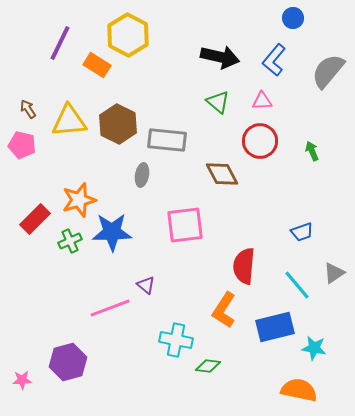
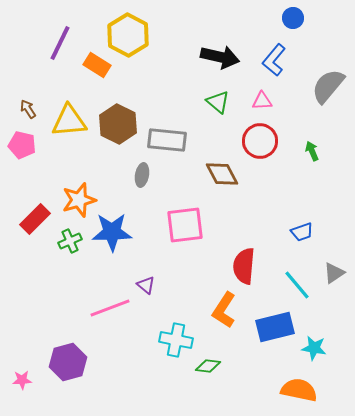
gray semicircle: moved 15 px down
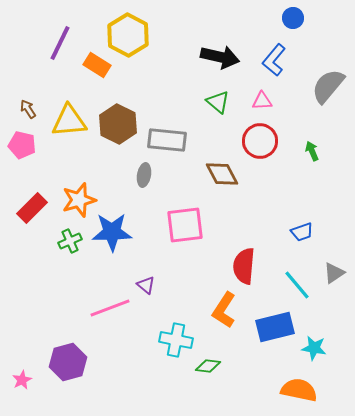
gray ellipse: moved 2 px right
red rectangle: moved 3 px left, 11 px up
pink star: rotated 24 degrees counterclockwise
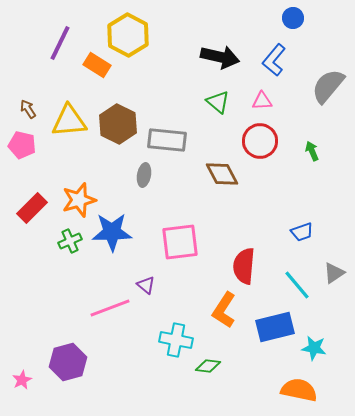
pink square: moved 5 px left, 17 px down
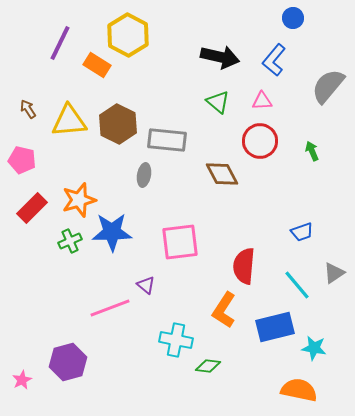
pink pentagon: moved 15 px down
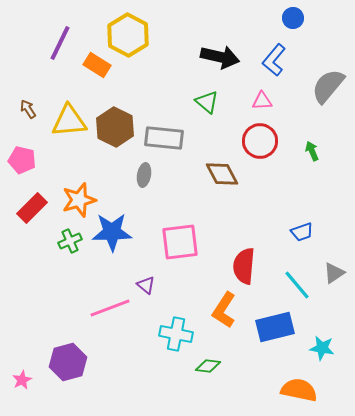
green triangle: moved 11 px left
brown hexagon: moved 3 px left, 3 px down
gray rectangle: moved 3 px left, 2 px up
cyan cross: moved 6 px up
cyan star: moved 8 px right
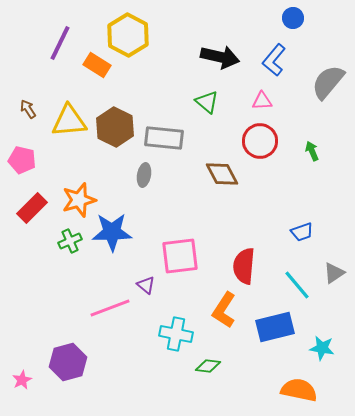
gray semicircle: moved 4 px up
pink square: moved 14 px down
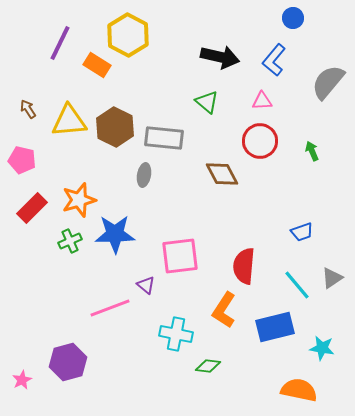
blue star: moved 3 px right, 2 px down
gray triangle: moved 2 px left, 5 px down
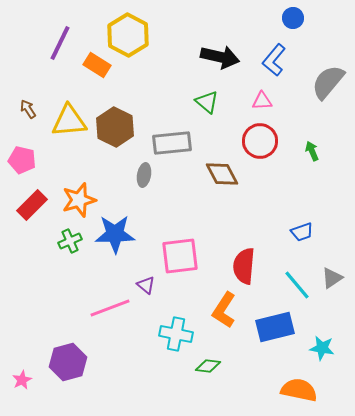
gray rectangle: moved 8 px right, 5 px down; rotated 12 degrees counterclockwise
red rectangle: moved 3 px up
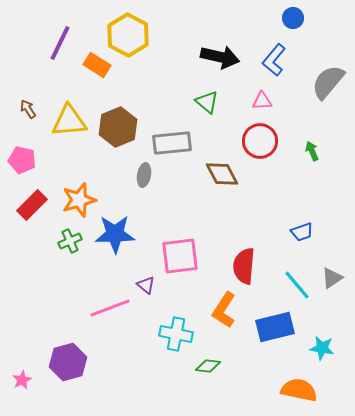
brown hexagon: moved 3 px right; rotated 12 degrees clockwise
